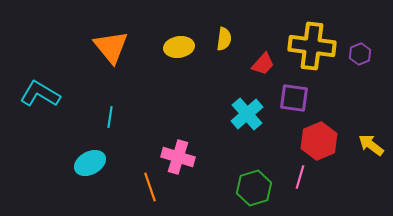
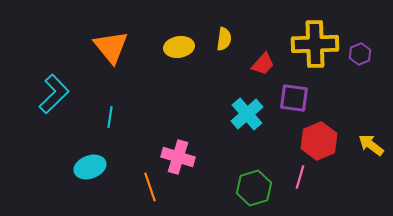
yellow cross: moved 3 px right, 2 px up; rotated 9 degrees counterclockwise
cyan L-shape: moved 14 px right; rotated 105 degrees clockwise
cyan ellipse: moved 4 px down; rotated 8 degrees clockwise
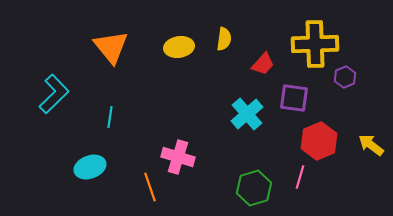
purple hexagon: moved 15 px left, 23 px down
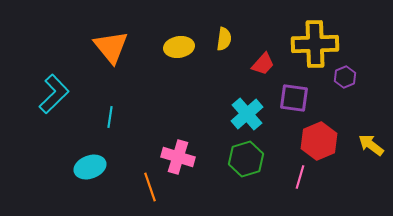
green hexagon: moved 8 px left, 29 px up
